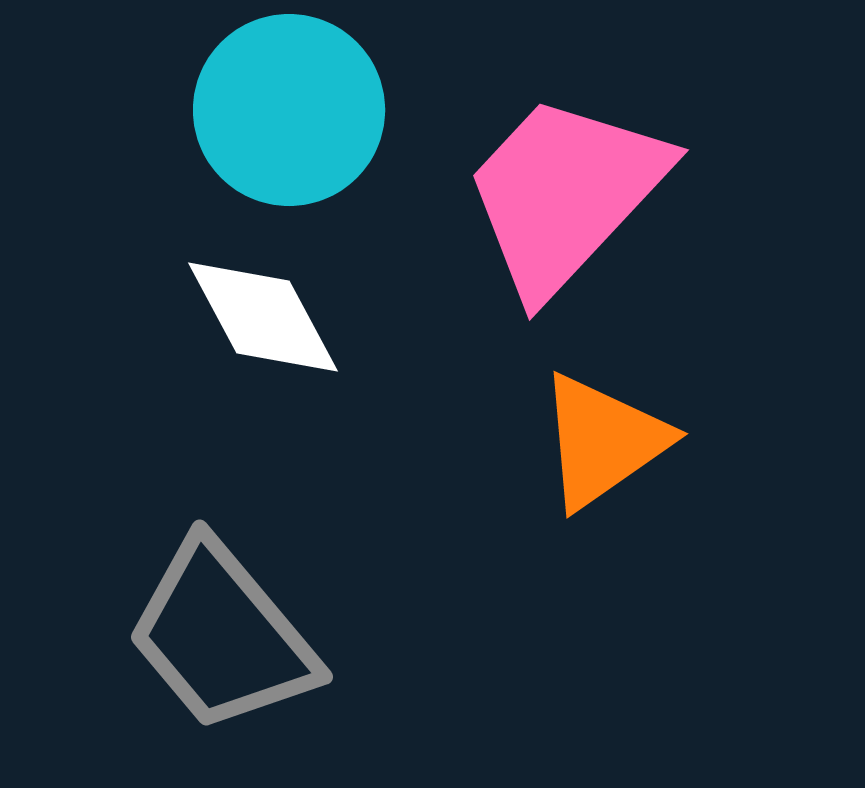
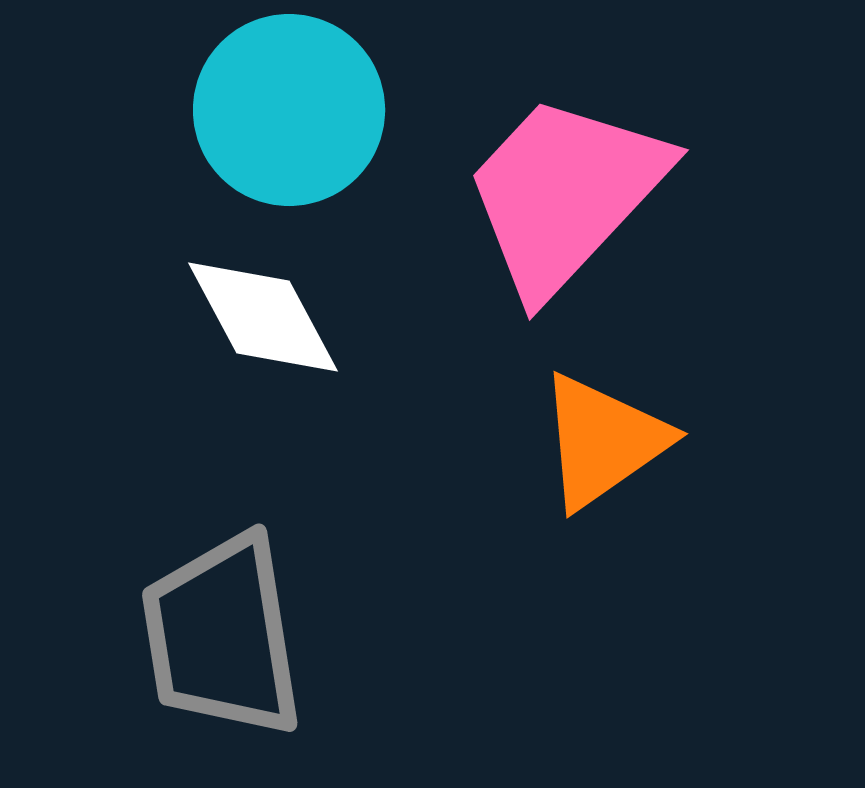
gray trapezoid: rotated 31 degrees clockwise
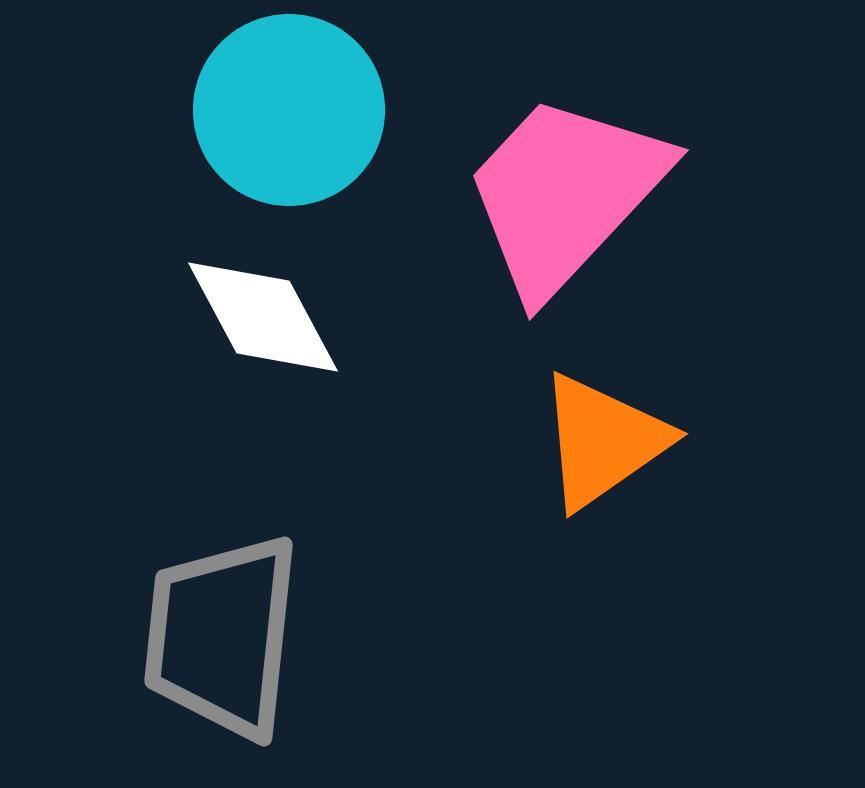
gray trapezoid: rotated 15 degrees clockwise
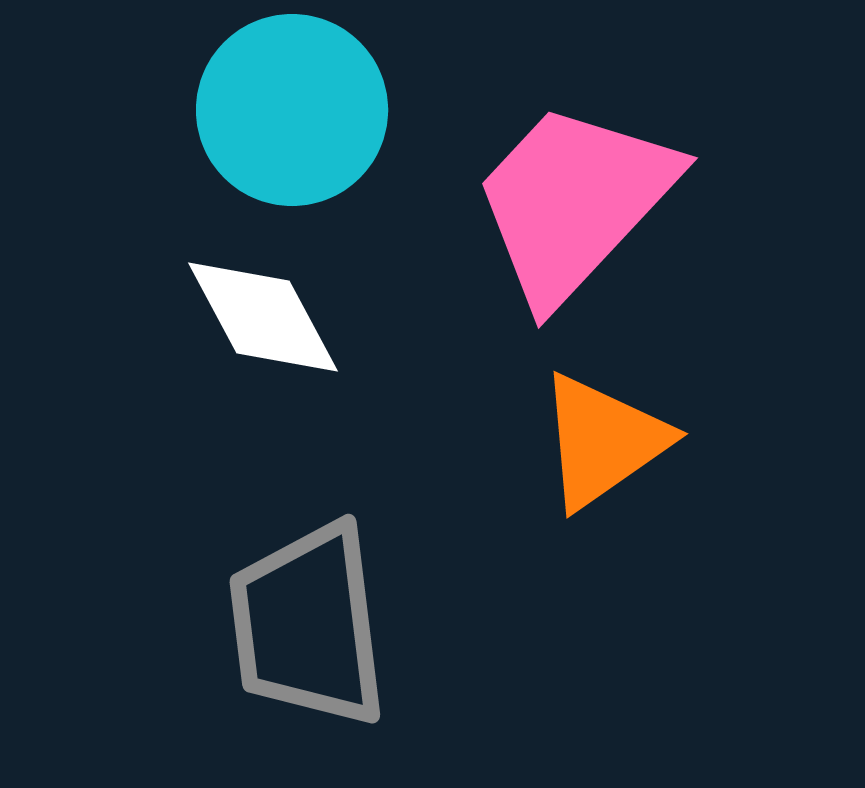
cyan circle: moved 3 px right
pink trapezoid: moved 9 px right, 8 px down
gray trapezoid: moved 86 px right, 11 px up; rotated 13 degrees counterclockwise
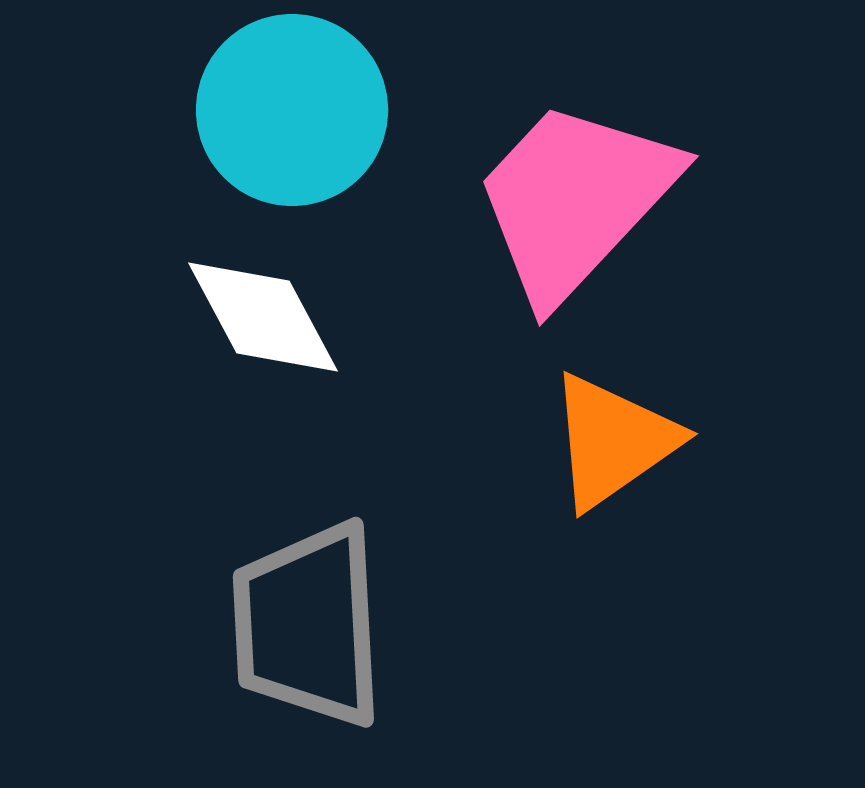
pink trapezoid: moved 1 px right, 2 px up
orange triangle: moved 10 px right
gray trapezoid: rotated 4 degrees clockwise
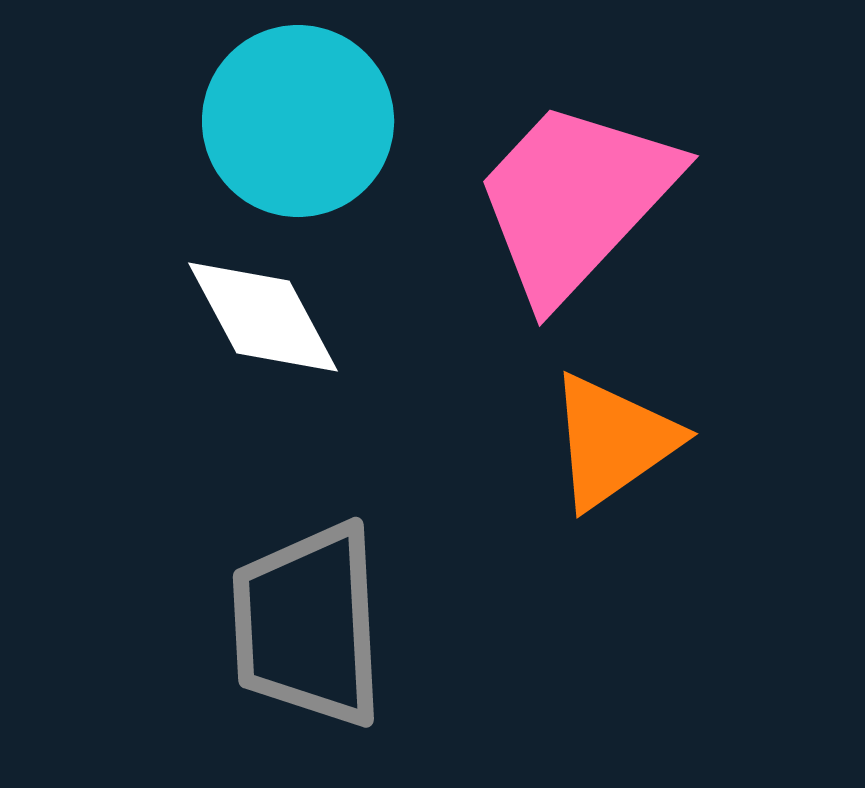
cyan circle: moved 6 px right, 11 px down
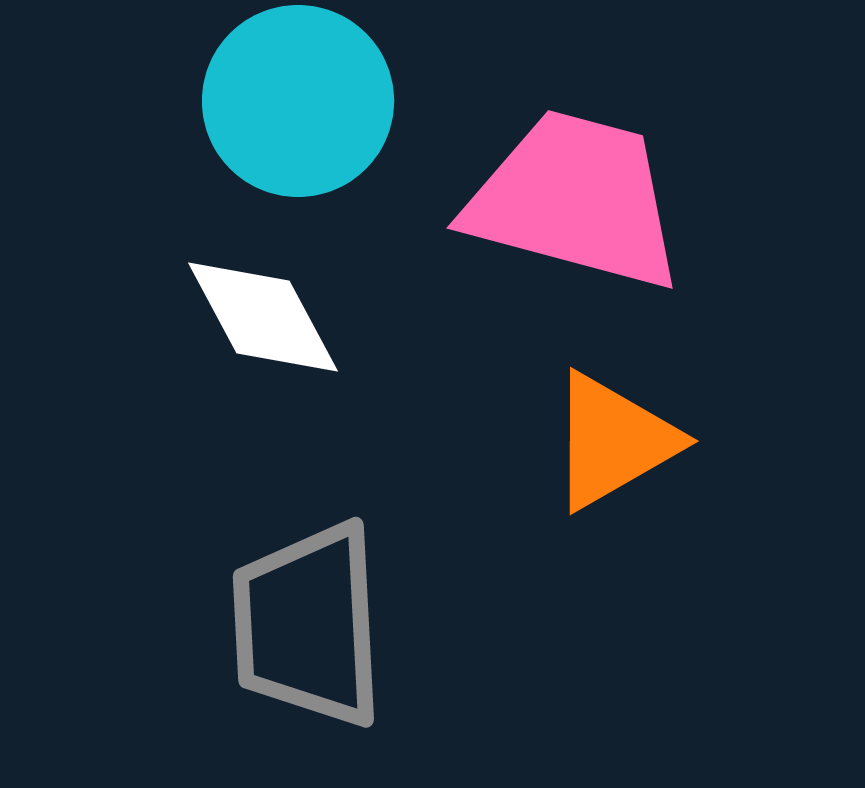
cyan circle: moved 20 px up
pink trapezoid: rotated 62 degrees clockwise
orange triangle: rotated 5 degrees clockwise
